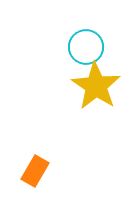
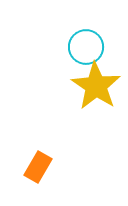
orange rectangle: moved 3 px right, 4 px up
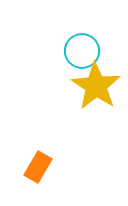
cyan circle: moved 4 px left, 4 px down
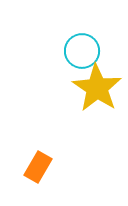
yellow star: moved 1 px right, 2 px down
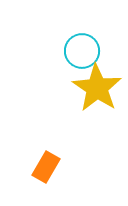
orange rectangle: moved 8 px right
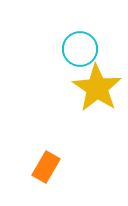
cyan circle: moved 2 px left, 2 px up
